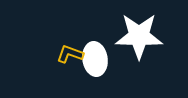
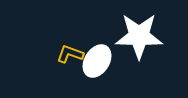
white ellipse: moved 2 px right, 2 px down; rotated 40 degrees clockwise
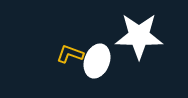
white ellipse: rotated 12 degrees counterclockwise
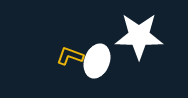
yellow L-shape: moved 2 px down
